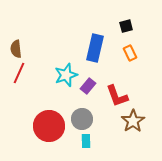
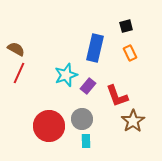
brown semicircle: rotated 126 degrees clockwise
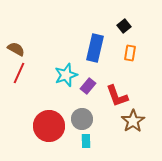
black square: moved 2 px left; rotated 24 degrees counterclockwise
orange rectangle: rotated 35 degrees clockwise
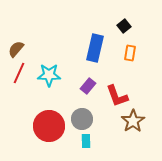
brown semicircle: rotated 78 degrees counterclockwise
cyan star: moved 17 px left; rotated 20 degrees clockwise
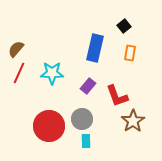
cyan star: moved 3 px right, 2 px up
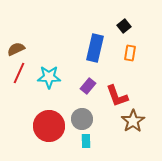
brown semicircle: rotated 24 degrees clockwise
cyan star: moved 3 px left, 4 px down
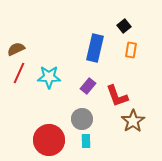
orange rectangle: moved 1 px right, 3 px up
red circle: moved 14 px down
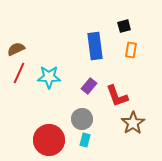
black square: rotated 24 degrees clockwise
blue rectangle: moved 2 px up; rotated 20 degrees counterclockwise
purple rectangle: moved 1 px right
brown star: moved 2 px down
cyan rectangle: moved 1 px left, 1 px up; rotated 16 degrees clockwise
